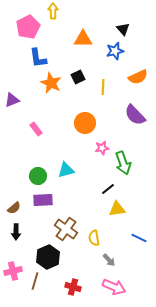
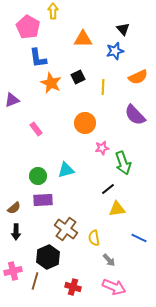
pink pentagon: rotated 15 degrees counterclockwise
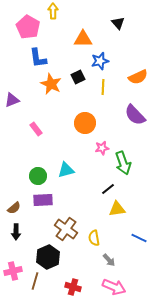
black triangle: moved 5 px left, 6 px up
blue star: moved 15 px left, 10 px down
orange star: moved 1 px down
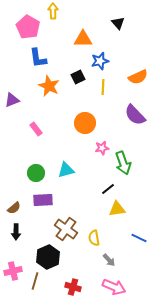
orange star: moved 2 px left, 2 px down
green circle: moved 2 px left, 3 px up
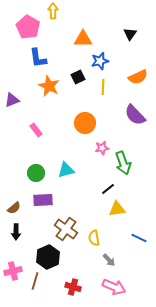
black triangle: moved 12 px right, 11 px down; rotated 16 degrees clockwise
pink rectangle: moved 1 px down
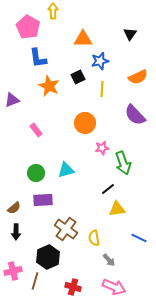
yellow line: moved 1 px left, 2 px down
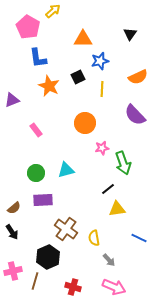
yellow arrow: rotated 49 degrees clockwise
black arrow: moved 4 px left; rotated 35 degrees counterclockwise
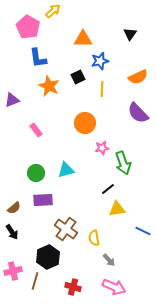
purple semicircle: moved 3 px right, 2 px up
blue line: moved 4 px right, 7 px up
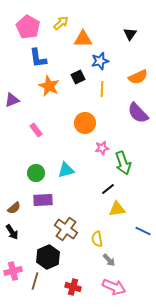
yellow arrow: moved 8 px right, 12 px down
yellow semicircle: moved 3 px right, 1 px down
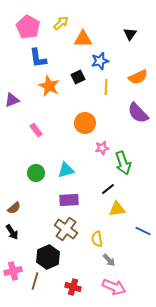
yellow line: moved 4 px right, 2 px up
purple rectangle: moved 26 px right
